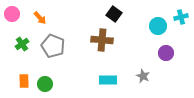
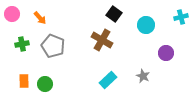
cyan circle: moved 12 px left, 1 px up
brown cross: rotated 25 degrees clockwise
green cross: rotated 24 degrees clockwise
cyan rectangle: rotated 42 degrees counterclockwise
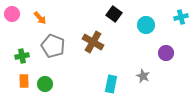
brown cross: moved 9 px left, 2 px down
green cross: moved 12 px down
cyan rectangle: moved 3 px right, 4 px down; rotated 36 degrees counterclockwise
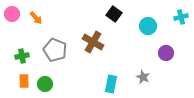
orange arrow: moved 4 px left
cyan circle: moved 2 px right, 1 px down
gray pentagon: moved 2 px right, 4 px down
gray star: moved 1 px down
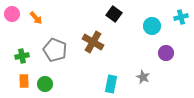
cyan circle: moved 4 px right
